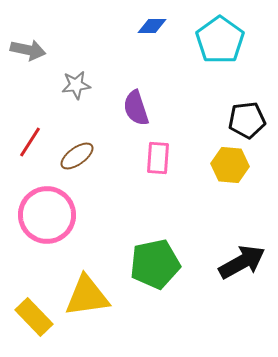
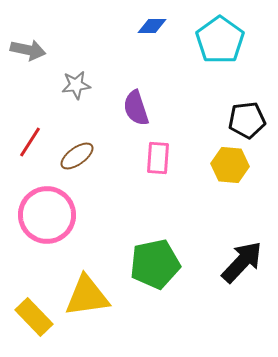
black arrow: rotated 18 degrees counterclockwise
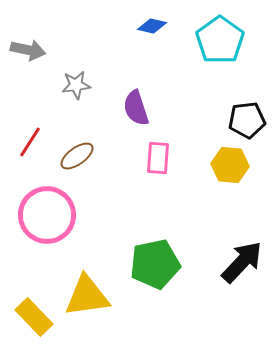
blue diamond: rotated 12 degrees clockwise
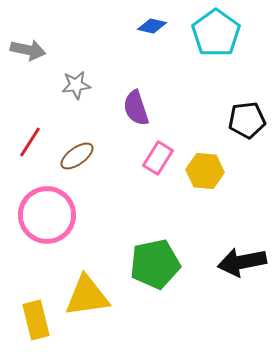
cyan pentagon: moved 4 px left, 7 px up
pink rectangle: rotated 28 degrees clockwise
yellow hexagon: moved 25 px left, 6 px down
black arrow: rotated 144 degrees counterclockwise
yellow rectangle: moved 2 px right, 3 px down; rotated 30 degrees clockwise
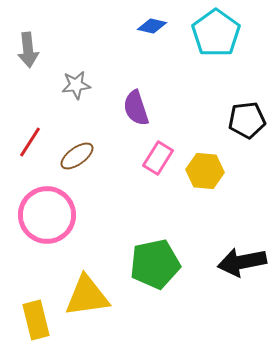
gray arrow: rotated 72 degrees clockwise
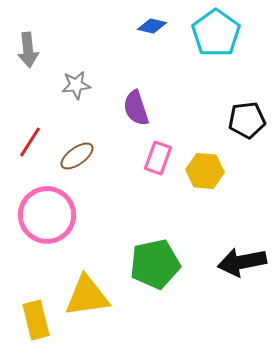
pink rectangle: rotated 12 degrees counterclockwise
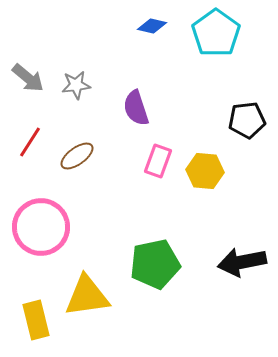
gray arrow: moved 28 px down; rotated 44 degrees counterclockwise
pink rectangle: moved 3 px down
pink circle: moved 6 px left, 12 px down
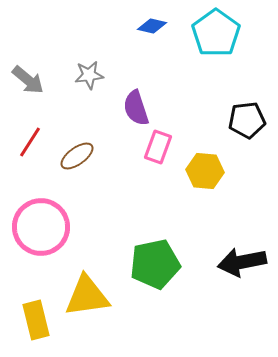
gray arrow: moved 2 px down
gray star: moved 13 px right, 10 px up
pink rectangle: moved 14 px up
